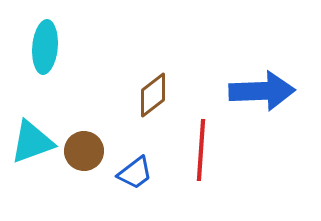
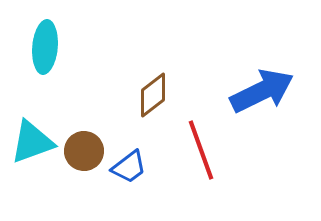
blue arrow: rotated 24 degrees counterclockwise
red line: rotated 24 degrees counterclockwise
blue trapezoid: moved 6 px left, 6 px up
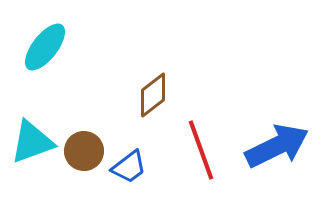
cyan ellipse: rotated 33 degrees clockwise
blue arrow: moved 15 px right, 55 px down
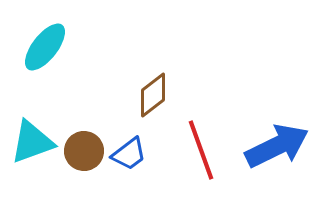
blue trapezoid: moved 13 px up
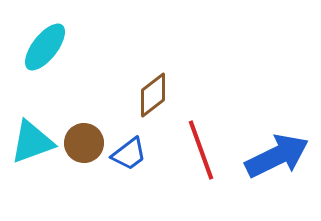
blue arrow: moved 10 px down
brown circle: moved 8 px up
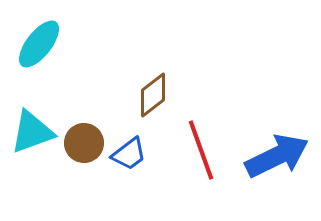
cyan ellipse: moved 6 px left, 3 px up
cyan triangle: moved 10 px up
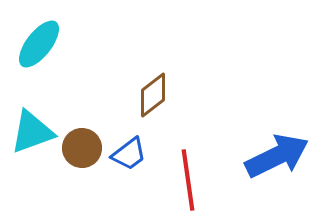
brown circle: moved 2 px left, 5 px down
red line: moved 13 px left, 30 px down; rotated 12 degrees clockwise
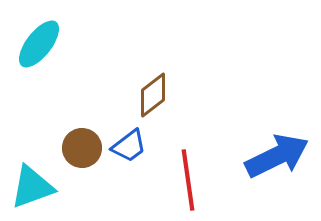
cyan triangle: moved 55 px down
blue trapezoid: moved 8 px up
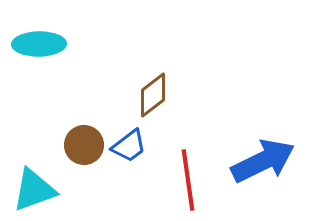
cyan ellipse: rotated 51 degrees clockwise
brown circle: moved 2 px right, 3 px up
blue arrow: moved 14 px left, 5 px down
cyan triangle: moved 2 px right, 3 px down
